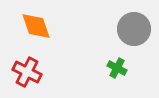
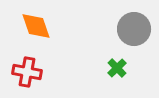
green cross: rotated 18 degrees clockwise
red cross: rotated 16 degrees counterclockwise
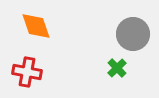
gray circle: moved 1 px left, 5 px down
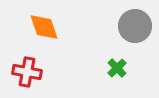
orange diamond: moved 8 px right, 1 px down
gray circle: moved 2 px right, 8 px up
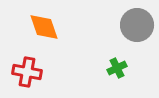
gray circle: moved 2 px right, 1 px up
green cross: rotated 18 degrees clockwise
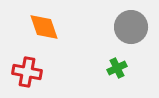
gray circle: moved 6 px left, 2 px down
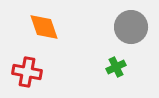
green cross: moved 1 px left, 1 px up
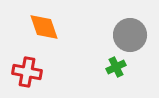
gray circle: moved 1 px left, 8 px down
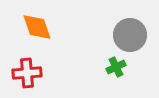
orange diamond: moved 7 px left
red cross: moved 1 px down; rotated 16 degrees counterclockwise
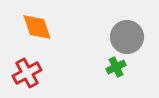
gray circle: moved 3 px left, 2 px down
red cross: rotated 24 degrees counterclockwise
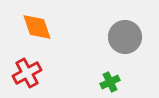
gray circle: moved 2 px left
green cross: moved 6 px left, 15 px down
